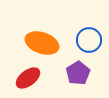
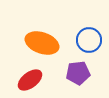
purple pentagon: rotated 25 degrees clockwise
red ellipse: moved 2 px right, 2 px down
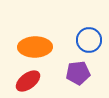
orange ellipse: moved 7 px left, 4 px down; rotated 20 degrees counterclockwise
red ellipse: moved 2 px left, 1 px down
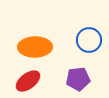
purple pentagon: moved 6 px down
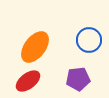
orange ellipse: rotated 52 degrees counterclockwise
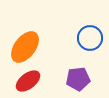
blue circle: moved 1 px right, 2 px up
orange ellipse: moved 10 px left
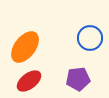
red ellipse: moved 1 px right
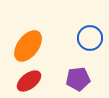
orange ellipse: moved 3 px right, 1 px up
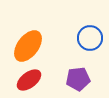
red ellipse: moved 1 px up
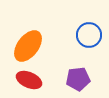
blue circle: moved 1 px left, 3 px up
red ellipse: rotated 60 degrees clockwise
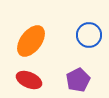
orange ellipse: moved 3 px right, 5 px up
purple pentagon: moved 1 px down; rotated 20 degrees counterclockwise
